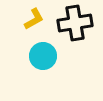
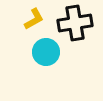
cyan circle: moved 3 px right, 4 px up
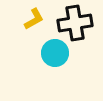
cyan circle: moved 9 px right, 1 px down
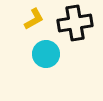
cyan circle: moved 9 px left, 1 px down
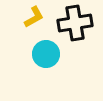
yellow L-shape: moved 2 px up
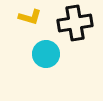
yellow L-shape: moved 4 px left; rotated 45 degrees clockwise
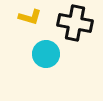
black cross: rotated 20 degrees clockwise
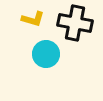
yellow L-shape: moved 3 px right, 2 px down
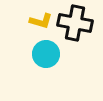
yellow L-shape: moved 8 px right, 2 px down
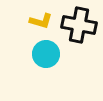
black cross: moved 4 px right, 2 px down
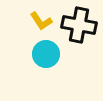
yellow L-shape: rotated 40 degrees clockwise
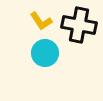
cyan circle: moved 1 px left, 1 px up
